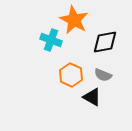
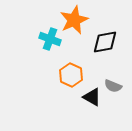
orange star: rotated 20 degrees clockwise
cyan cross: moved 1 px left, 1 px up
gray semicircle: moved 10 px right, 11 px down
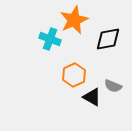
black diamond: moved 3 px right, 3 px up
orange hexagon: moved 3 px right; rotated 10 degrees clockwise
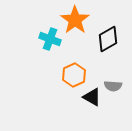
orange star: moved 1 px right; rotated 12 degrees counterclockwise
black diamond: rotated 20 degrees counterclockwise
gray semicircle: rotated 18 degrees counterclockwise
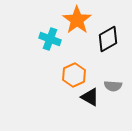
orange star: moved 2 px right
black triangle: moved 2 px left
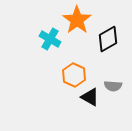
cyan cross: rotated 10 degrees clockwise
orange hexagon: rotated 10 degrees counterclockwise
